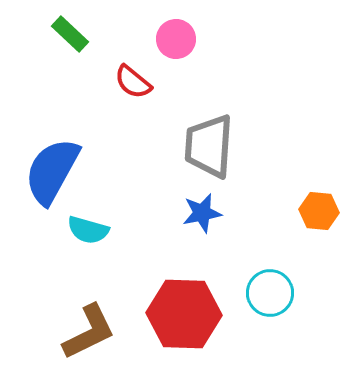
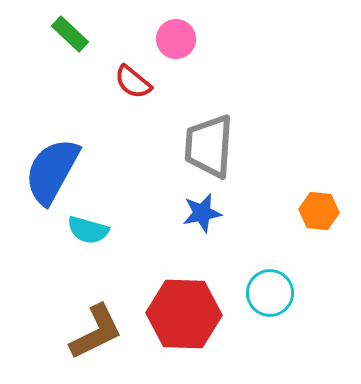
brown L-shape: moved 7 px right
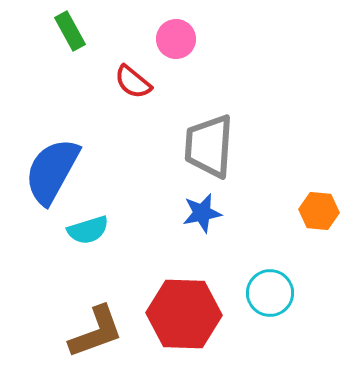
green rectangle: moved 3 px up; rotated 18 degrees clockwise
cyan semicircle: rotated 33 degrees counterclockwise
brown L-shape: rotated 6 degrees clockwise
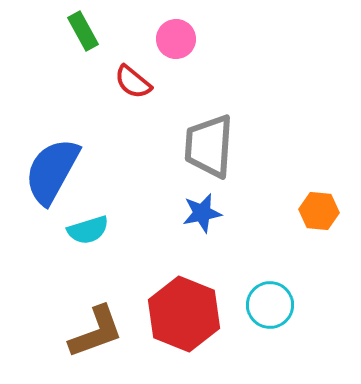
green rectangle: moved 13 px right
cyan circle: moved 12 px down
red hexagon: rotated 20 degrees clockwise
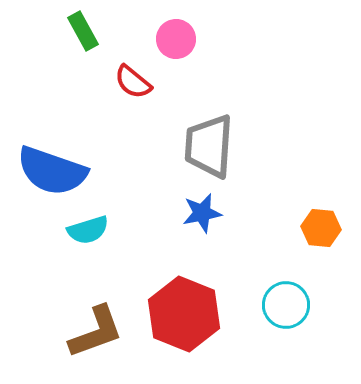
blue semicircle: rotated 100 degrees counterclockwise
orange hexagon: moved 2 px right, 17 px down
cyan circle: moved 16 px right
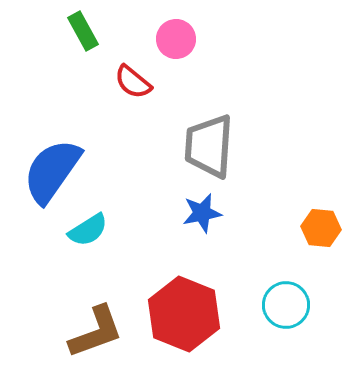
blue semicircle: rotated 106 degrees clockwise
cyan semicircle: rotated 15 degrees counterclockwise
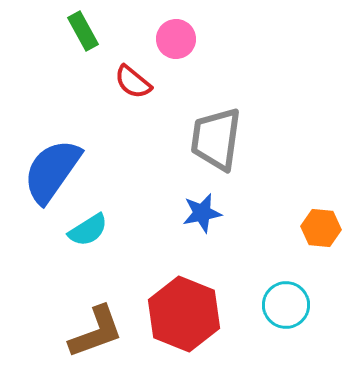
gray trapezoid: moved 7 px right, 7 px up; rotated 4 degrees clockwise
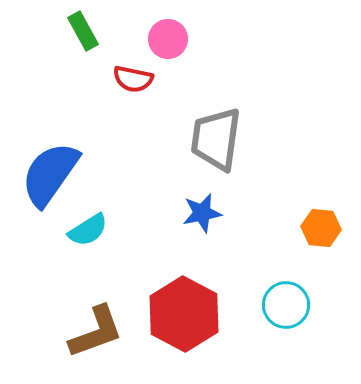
pink circle: moved 8 px left
red semicircle: moved 3 px up; rotated 27 degrees counterclockwise
blue semicircle: moved 2 px left, 3 px down
red hexagon: rotated 6 degrees clockwise
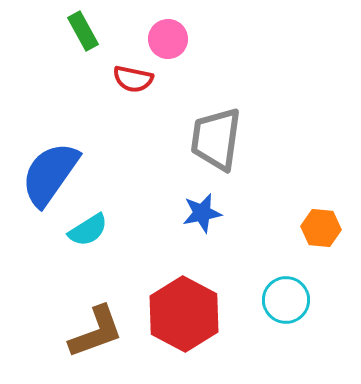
cyan circle: moved 5 px up
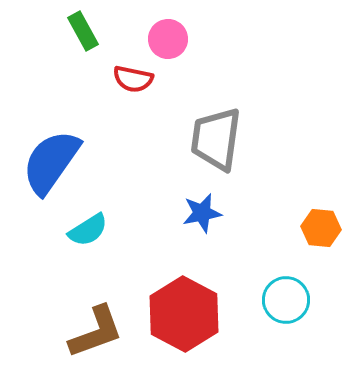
blue semicircle: moved 1 px right, 12 px up
